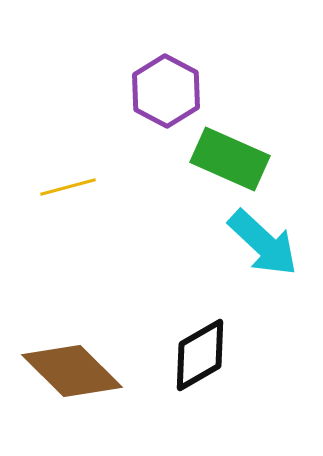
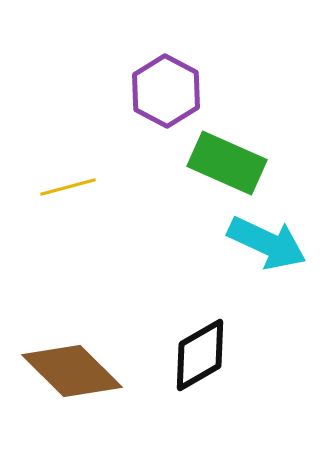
green rectangle: moved 3 px left, 4 px down
cyan arrow: moved 4 px right; rotated 18 degrees counterclockwise
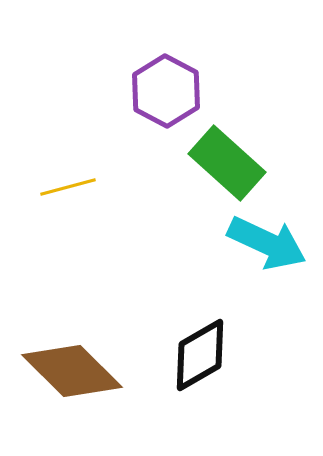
green rectangle: rotated 18 degrees clockwise
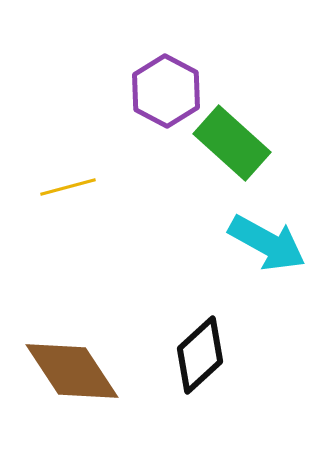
green rectangle: moved 5 px right, 20 px up
cyan arrow: rotated 4 degrees clockwise
black diamond: rotated 12 degrees counterclockwise
brown diamond: rotated 12 degrees clockwise
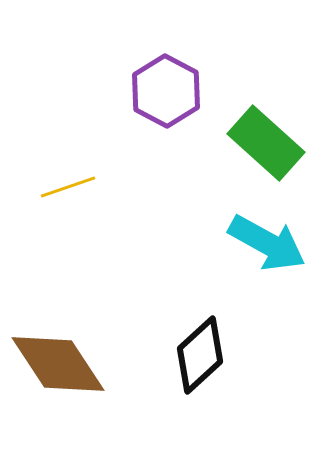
green rectangle: moved 34 px right
yellow line: rotated 4 degrees counterclockwise
brown diamond: moved 14 px left, 7 px up
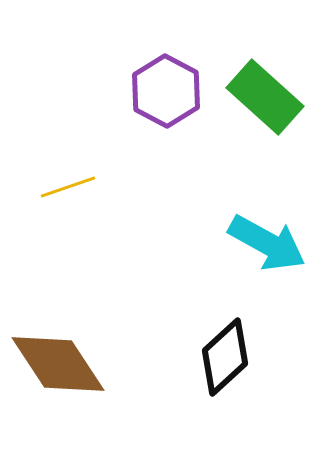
green rectangle: moved 1 px left, 46 px up
black diamond: moved 25 px right, 2 px down
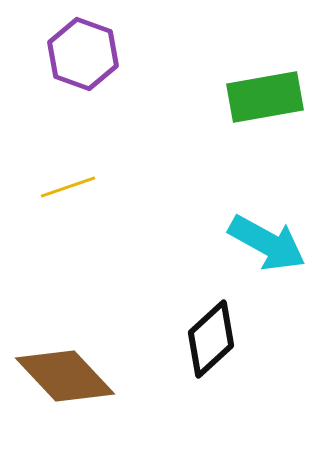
purple hexagon: moved 83 px left, 37 px up; rotated 8 degrees counterclockwise
green rectangle: rotated 52 degrees counterclockwise
black diamond: moved 14 px left, 18 px up
brown diamond: moved 7 px right, 12 px down; rotated 10 degrees counterclockwise
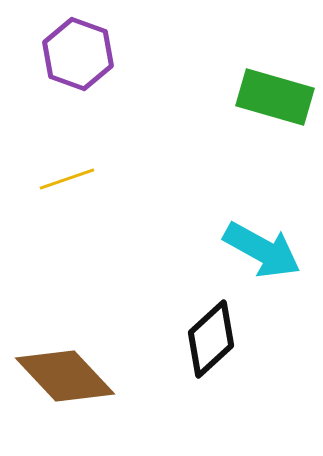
purple hexagon: moved 5 px left
green rectangle: moved 10 px right; rotated 26 degrees clockwise
yellow line: moved 1 px left, 8 px up
cyan arrow: moved 5 px left, 7 px down
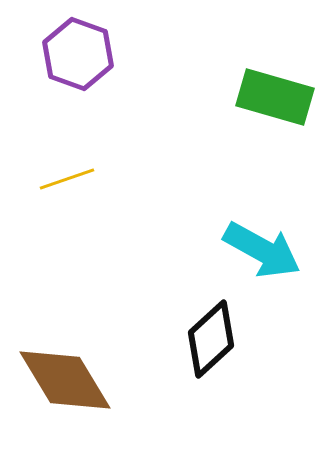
brown diamond: moved 4 px down; rotated 12 degrees clockwise
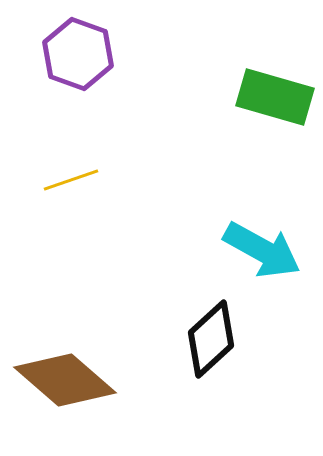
yellow line: moved 4 px right, 1 px down
brown diamond: rotated 18 degrees counterclockwise
